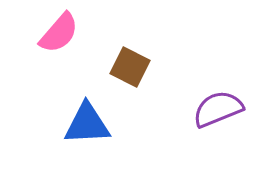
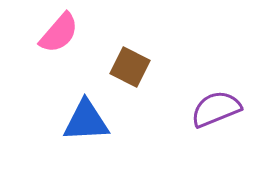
purple semicircle: moved 2 px left
blue triangle: moved 1 px left, 3 px up
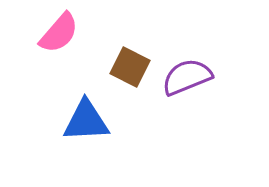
purple semicircle: moved 29 px left, 32 px up
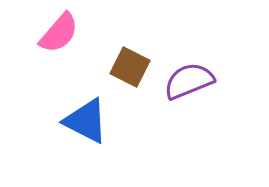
purple semicircle: moved 2 px right, 4 px down
blue triangle: rotated 30 degrees clockwise
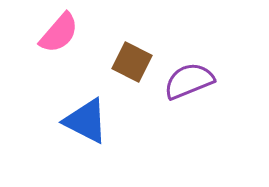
brown square: moved 2 px right, 5 px up
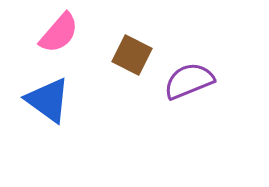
brown square: moved 7 px up
blue triangle: moved 38 px left, 21 px up; rotated 9 degrees clockwise
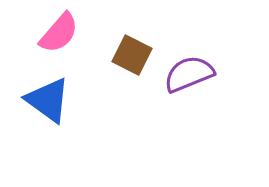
purple semicircle: moved 7 px up
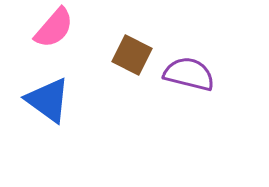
pink semicircle: moved 5 px left, 5 px up
purple semicircle: rotated 36 degrees clockwise
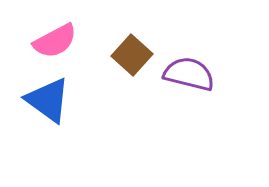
pink semicircle: moved 1 px right, 13 px down; rotated 21 degrees clockwise
brown square: rotated 15 degrees clockwise
